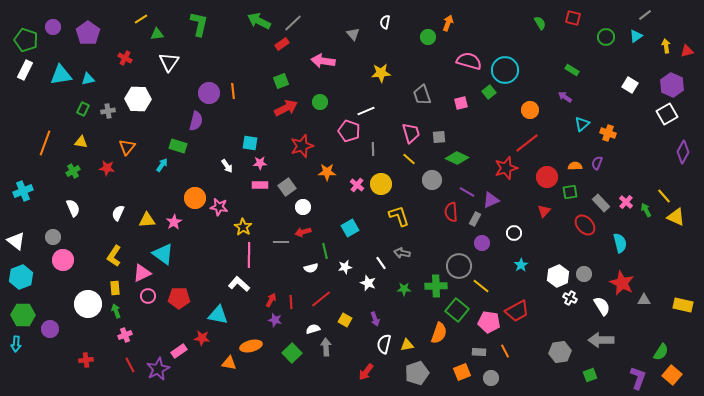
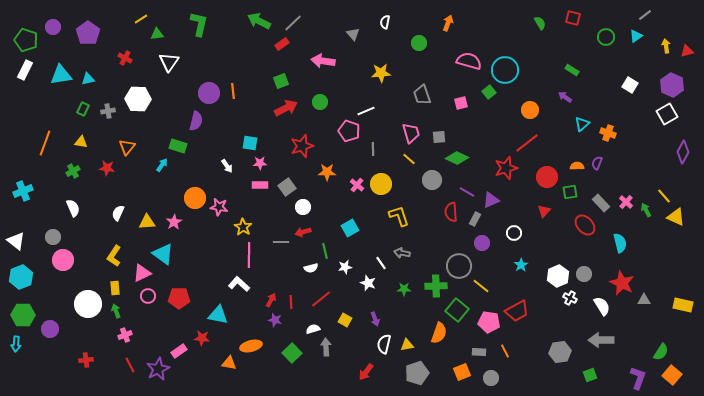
green circle at (428, 37): moved 9 px left, 6 px down
orange semicircle at (575, 166): moved 2 px right
yellow triangle at (147, 220): moved 2 px down
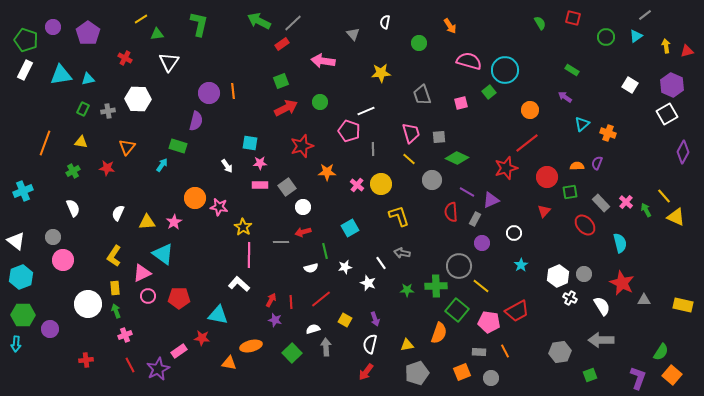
orange arrow at (448, 23): moved 2 px right, 3 px down; rotated 126 degrees clockwise
green star at (404, 289): moved 3 px right, 1 px down
white semicircle at (384, 344): moved 14 px left
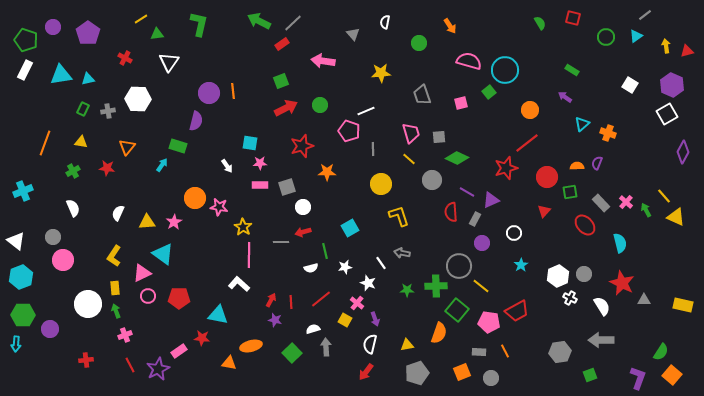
green circle at (320, 102): moved 3 px down
pink cross at (357, 185): moved 118 px down
gray square at (287, 187): rotated 18 degrees clockwise
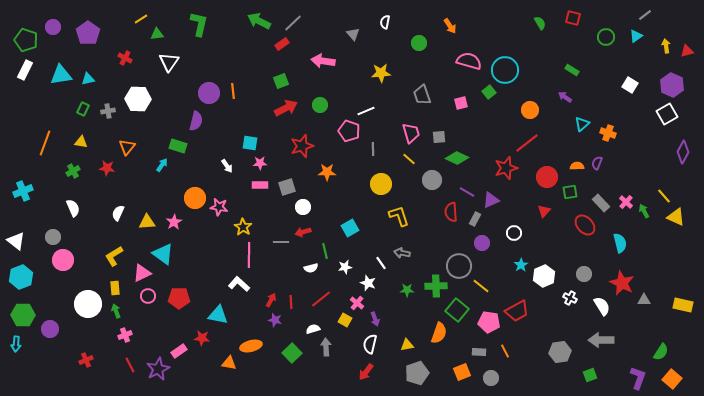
green arrow at (646, 210): moved 2 px left, 1 px down
yellow L-shape at (114, 256): rotated 25 degrees clockwise
white hexagon at (558, 276): moved 14 px left
red cross at (86, 360): rotated 16 degrees counterclockwise
orange square at (672, 375): moved 4 px down
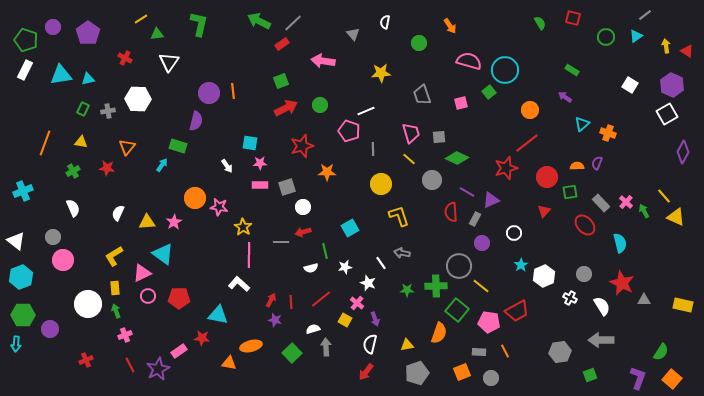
red triangle at (687, 51): rotated 48 degrees clockwise
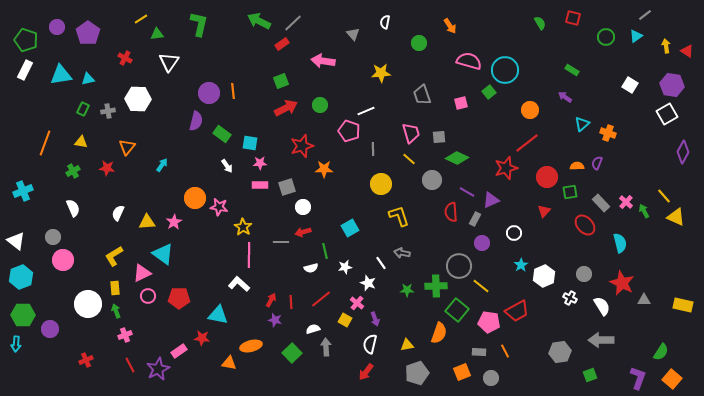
purple circle at (53, 27): moved 4 px right
purple hexagon at (672, 85): rotated 15 degrees counterclockwise
green rectangle at (178, 146): moved 44 px right, 12 px up; rotated 18 degrees clockwise
orange star at (327, 172): moved 3 px left, 3 px up
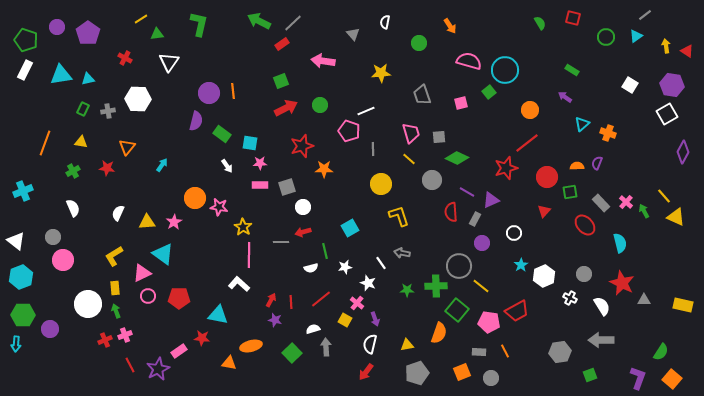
red cross at (86, 360): moved 19 px right, 20 px up
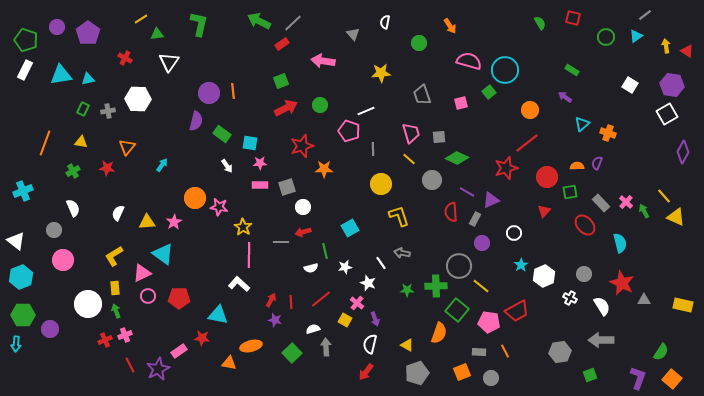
gray circle at (53, 237): moved 1 px right, 7 px up
yellow triangle at (407, 345): rotated 40 degrees clockwise
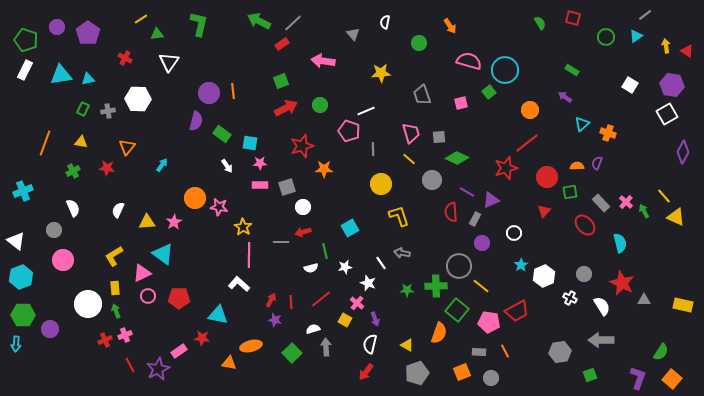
white semicircle at (118, 213): moved 3 px up
